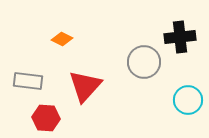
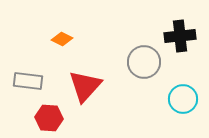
black cross: moved 1 px up
cyan circle: moved 5 px left, 1 px up
red hexagon: moved 3 px right
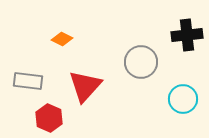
black cross: moved 7 px right, 1 px up
gray circle: moved 3 px left
red hexagon: rotated 20 degrees clockwise
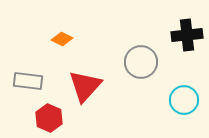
cyan circle: moved 1 px right, 1 px down
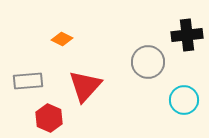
gray circle: moved 7 px right
gray rectangle: rotated 12 degrees counterclockwise
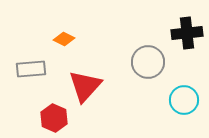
black cross: moved 2 px up
orange diamond: moved 2 px right
gray rectangle: moved 3 px right, 12 px up
red hexagon: moved 5 px right
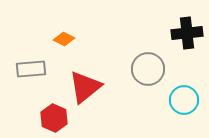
gray circle: moved 7 px down
red triangle: moved 1 px down; rotated 9 degrees clockwise
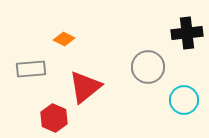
gray circle: moved 2 px up
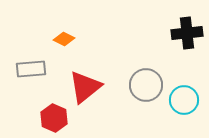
gray circle: moved 2 px left, 18 px down
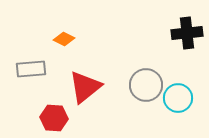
cyan circle: moved 6 px left, 2 px up
red hexagon: rotated 20 degrees counterclockwise
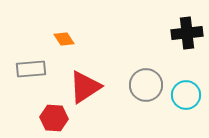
orange diamond: rotated 30 degrees clockwise
red triangle: rotated 6 degrees clockwise
cyan circle: moved 8 px right, 3 px up
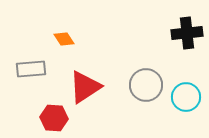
cyan circle: moved 2 px down
